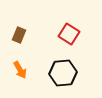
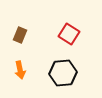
brown rectangle: moved 1 px right
orange arrow: rotated 18 degrees clockwise
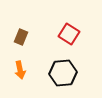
brown rectangle: moved 1 px right, 2 px down
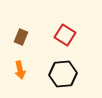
red square: moved 4 px left, 1 px down
black hexagon: moved 1 px down
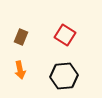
black hexagon: moved 1 px right, 2 px down
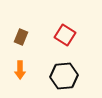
orange arrow: rotated 12 degrees clockwise
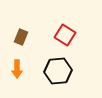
orange arrow: moved 3 px left, 1 px up
black hexagon: moved 6 px left, 5 px up
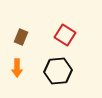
orange arrow: moved 1 px up
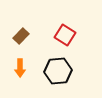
brown rectangle: moved 1 px up; rotated 21 degrees clockwise
orange arrow: moved 3 px right
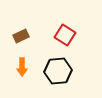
brown rectangle: rotated 21 degrees clockwise
orange arrow: moved 2 px right, 1 px up
